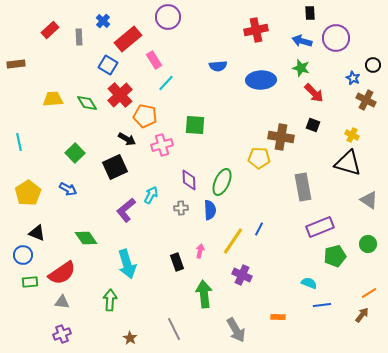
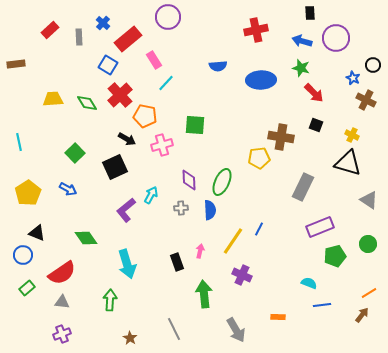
blue cross at (103, 21): moved 2 px down
black square at (313, 125): moved 3 px right
yellow pentagon at (259, 158): rotated 10 degrees counterclockwise
gray rectangle at (303, 187): rotated 36 degrees clockwise
green rectangle at (30, 282): moved 3 px left, 6 px down; rotated 35 degrees counterclockwise
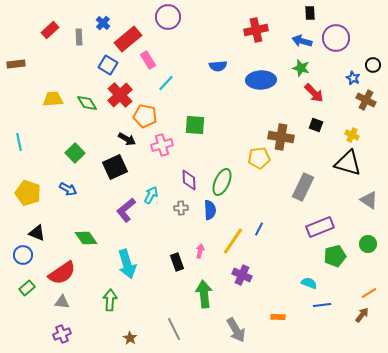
pink rectangle at (154, 60): moved 6 px left
yellow pentagon at (28, 193): rotated 20 degrees counterclockwise
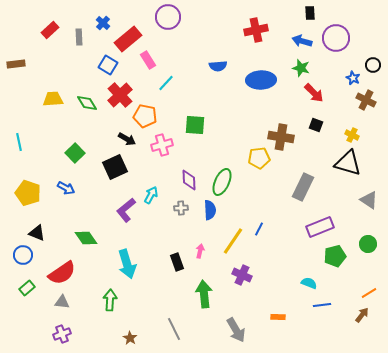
blue arrow at (68, 189): moved 2 px left, 1 px up
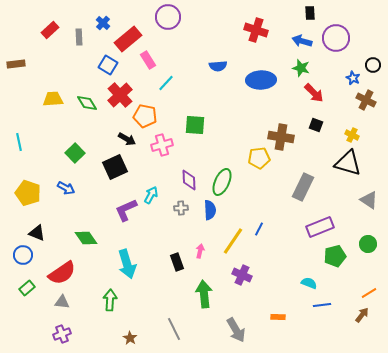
red cross at (256, 30): rotated 30 degrees clockwise
purple L-shape at (126, 210): rotated 15 degrees clockwise
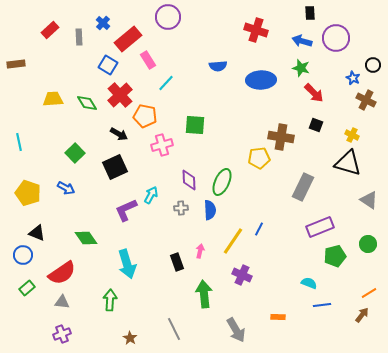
black arrow at (127, 139): moved 8 px left, 5 px up
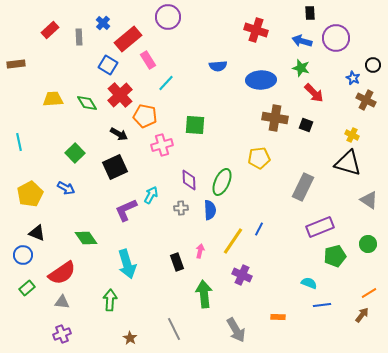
black square at (316, 125): moved 10 px left
brown cross at (281, 137): moved 6 px left, 19 px up
yellow pentagon at (28, 193): moved 2 px right, 1 px down; rotated 25 degrees clockwise
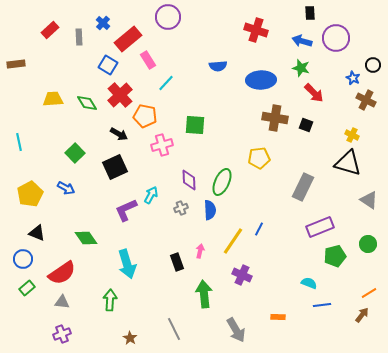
gray cross at (181, 208): rotated 16 degrees counterclockwise
blue circle at (23, 255): moved 4 px down
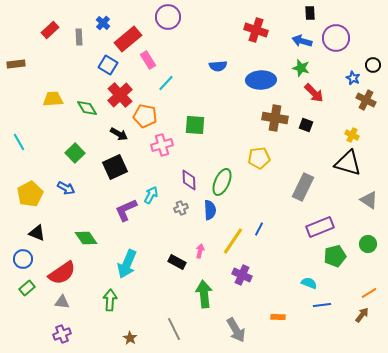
green diamond at (87, 103): moved 5 px down
cyan line at (19, 142): rotated 18 degrees counterclockwise
black rectangle at (177, 262): rotated 42 degrees counterclockwise
cyan arrow at (127, 264): rotated 40 degrees clockwise
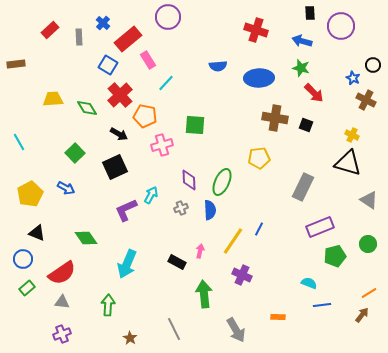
purple circle at (336, 38): moved 5 px right, 12 px up
blue ellipse at (261, 80): moved 2 px left, 2 px up
green arrow at (110, 300): moved 2 px left, 5 px down
